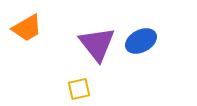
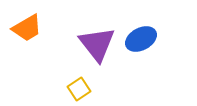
blue ellipse: moved 2 px up
yellow square: rotated 20 degrees counterclockwise
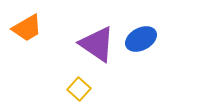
purple triangle: rotated 18 degrees counterclockwise
yellow square: rotated 15 degrees counterclockwise
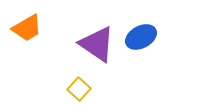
blue ellipse: moved 2 px up
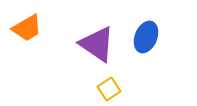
blue ellipse: moved 5 px right; rotated 40 degrees counterclockwise
yellow square: moved 30 px right; rotated 15 degrees clockwise
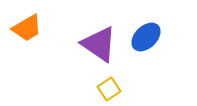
blue ellipse: rotated 24 degrees clockwise
purple triangle: moved 2 px right
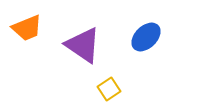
orange trapezoid: rotated 8 degrees clockwise
purple triangle: moved 16 px left, 1 px down
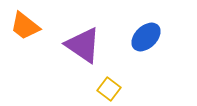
orange trapezoid: moved 2 px left, 2 px up; rotated 60 degrees clockwise
yellow square: rotated 20 degrees counterclockwise
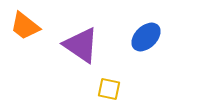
purple triangle: moved 2 px left
yellow square: rotated 25 degrees counterclockwise
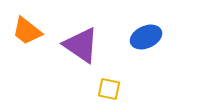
orange trapezoid: moved 2 px right, 5 px down
blue ellipse: rotated 20 degrees clockwise
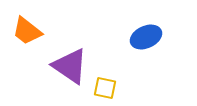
purple triangle: moved 11 px left, 21 px down
yellow square: moved 4 px left, 1 px up
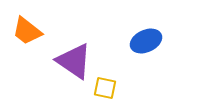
blue ellipse: moved 4 px down
purple triangle: moved 4 px right, 5 px up
